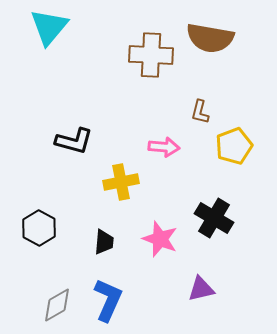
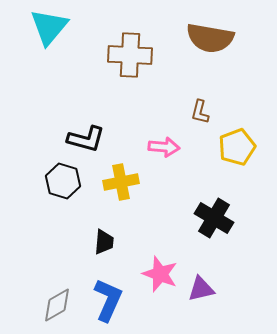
brown cross: moved 21 px left
black L-shape: moved 12 px right, 2 px up
yellow pentagon: moved 3 px right, 1 px down
black hexagon: moved 24 px right, 47 px up; rotated 12 degrees counterclockwise
pink star: moved 35 px down
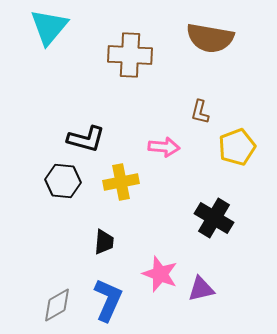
black hexagon: rotated 12 degrees counterclockwise
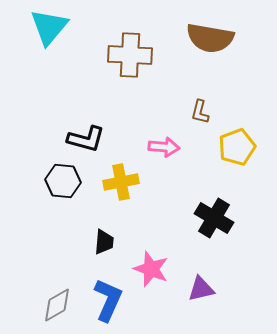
pink star: moved 9 px left, 5 px up
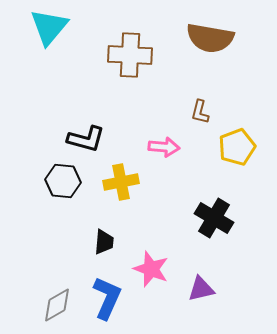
blue L-shape: moved 1 px left, 2 px up
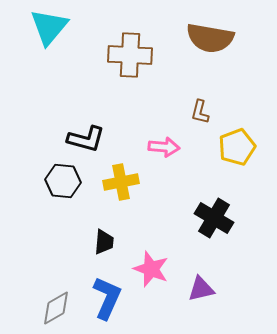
gray diamond: moved 1 px left, 3 px down
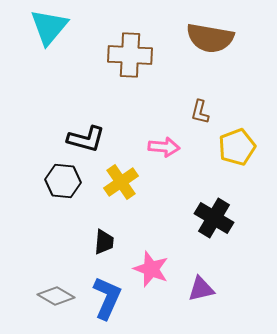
yellow cross: rotated 24 degrees counterclockwise
gray diamond: moved 12 px up; rotated 60 degrees clockwise
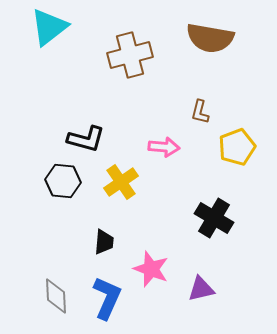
cyan triangle: rotated 12 degrees clockwise
brown cross: rotated 18 degrees counterclockwise
gray diamond: rotated 57 degrees clockwise
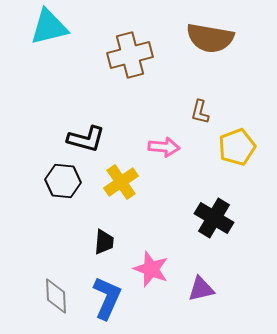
cyan triangle: rotated 24 degrees clockwise
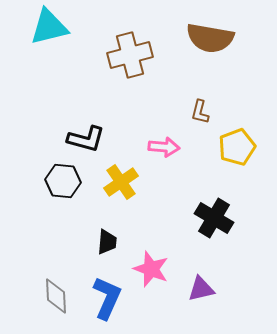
black trapezoid: moved 3 px right
